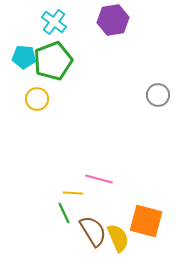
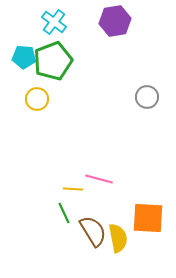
purple hexagon: moved 2 px right, 1 px down
gray circle: moved 11 px left, 2 px down
yellow line: moved 4 px up
orange square: moved 2 px right, 3 px up; rotated 12 degrees counterclockwise
yellow semicircle: rotated 12 degrees clockwise
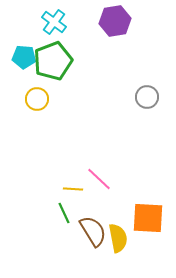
pink line: rotated 28 degrees clockwise
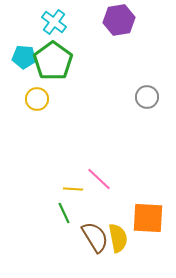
purple hexagon: moved 4 px right, 1 px up
green pentagon: rotated 15 degrees counterclockwise
brown semicircle: moved 2 px right, 6 px down
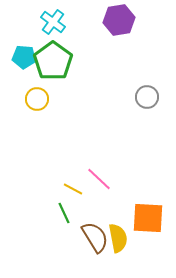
cyan cross: moved 1 px left
yellow line: rotated 24 degrees clockwise
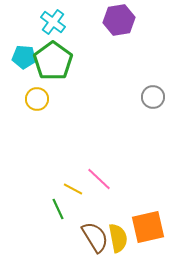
gray circle: moved 6 px right
green line: moved 6 px left, 4 px up
orange square: moved 9 px down; rotated 16 degrees counterclockwise
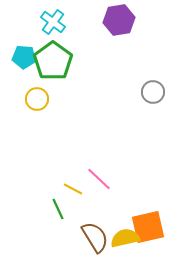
gray circle: moved 5 px up
yellow semicircle: moved 7 px right; rotated 92 degrees counterclockwise
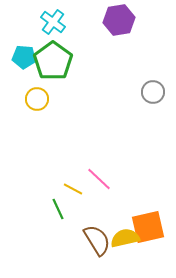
brown semicircle: moved 2 px right, 3 px down
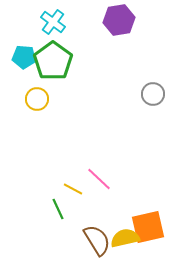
gray circle: moved 2 px down
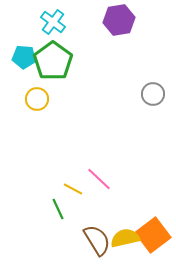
orange square: moved 5 px right, 8 px down; rotated 24 degrees counterclockwise
